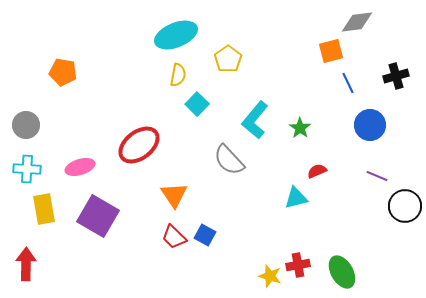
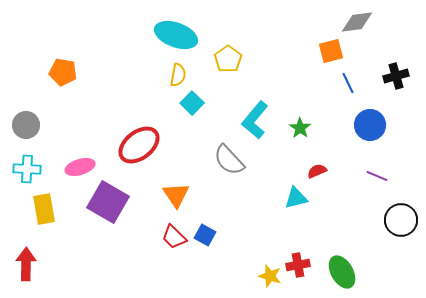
cyan ellipse: rotated 42 degrees clockwise
cyan square: moved 5 px left, 1 px up
orange triangle: moved 2 px right
black circle: moved 4 px left, 14 px down
purple square: moved 10 px right, 14 px up
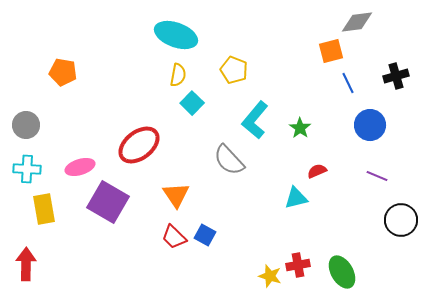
yellow pentagon: moved 6 px right, 11 px down; rotated 16 degrees counterclockwise
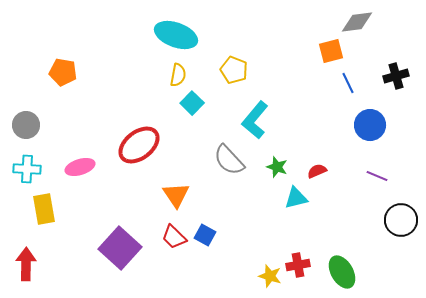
green star: moved 23 px left, 39 px down; rotated 15 degrees counterclockwise
purple square: moved 12 px right, 46 px down; rotated 12 degrees clockwise
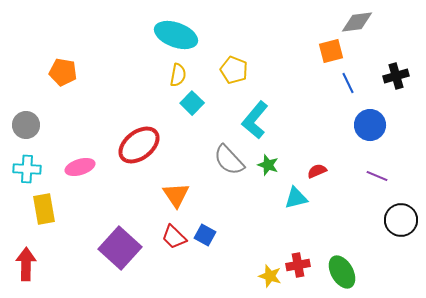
green star: moved 9 px left, 2 px up
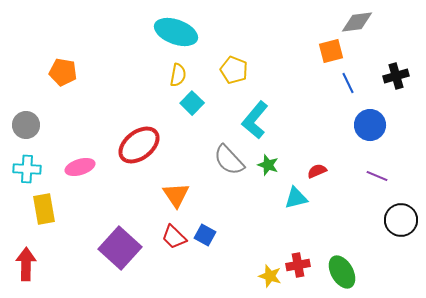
cyan ellipse: moved 3 px up
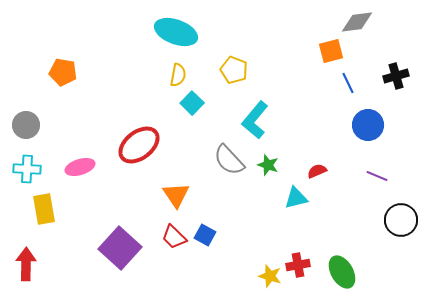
blue circle: moved 2 px left
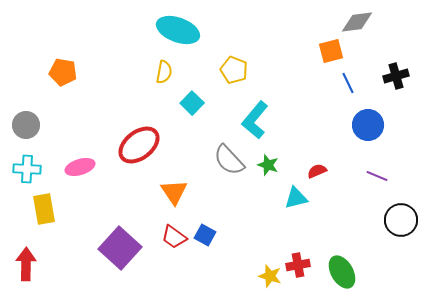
cyan ellipse: moved 2 px right, 2 px up
yellow semicircle: moved 14 px left, 3 px up
orange triangle: moved 2 px left, 3 px up
red trapezoid: rotated 8 degrees counterclockwise
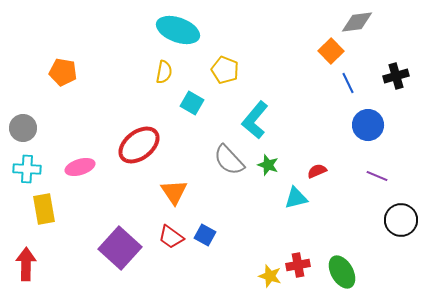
orange square: rotated 30 degrees counterclockwise
yellow pentagon: moved 9 px left
cyan square: rotated 15 degrees counterclockwise
gray circle: moved 3 px left, 3 px down
red trapezoid: moved 3 px left
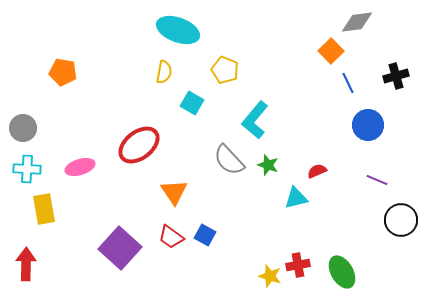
purple line: moved 4 px down
